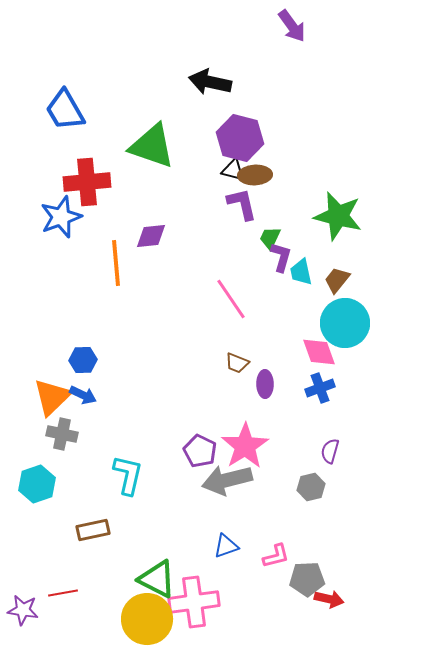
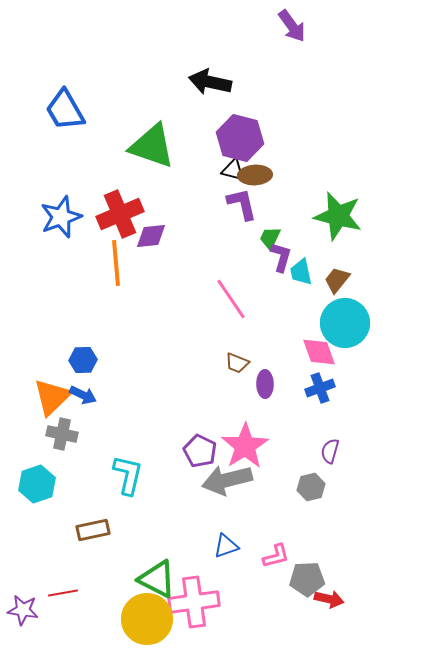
red cross at (87, 182): moved 33 px right, 32 px down; rotated 18 degrees counterclockwise
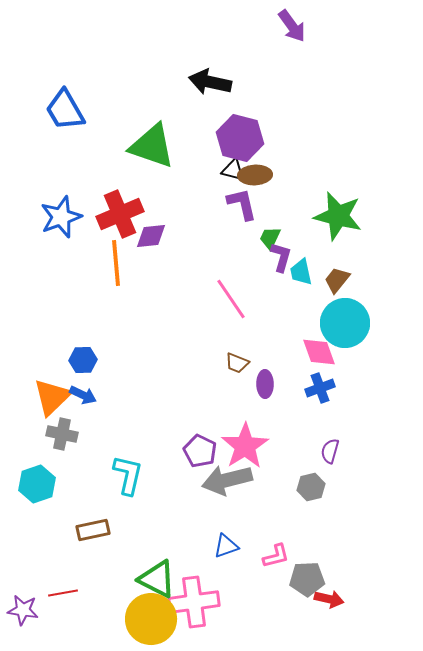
yellow circle at (147, 619): moved 4 px right
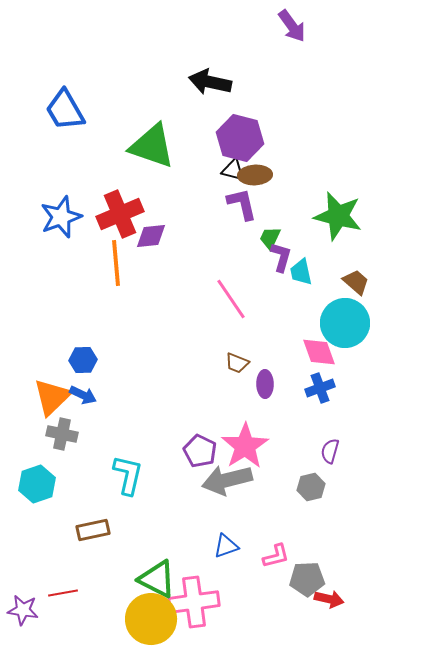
brown trapezoid at (337, 280): moved 19 px right, 2 px down; rotated 92 degrees clockwise
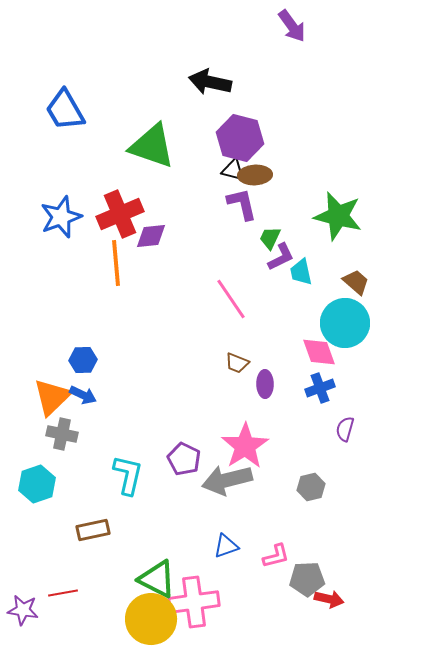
purple L-shape at (281, 257): rotated 48 degrees clockwise
purple pentagon at (200, 451): moved 16 px left, 8 px down
purple semicircle at (330, 451): moved 15 px right, 22 px up
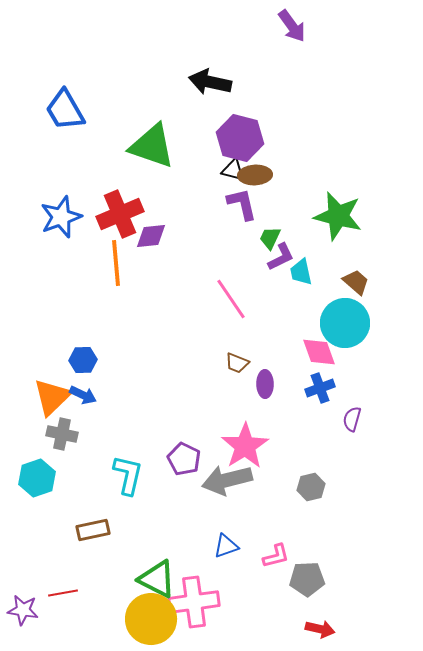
purple semicircle at (345, 429): moved 7 px right, 10 px up
cyan hexagon at (37, 484): moved 6 px up
red arrow at (329, 599): moved 9 px left, 30 px down
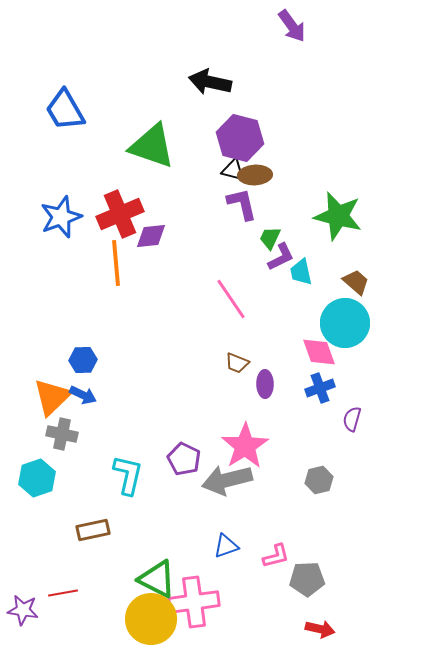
gray hexagon at (311, 487): moved 8 px right, 7 px up
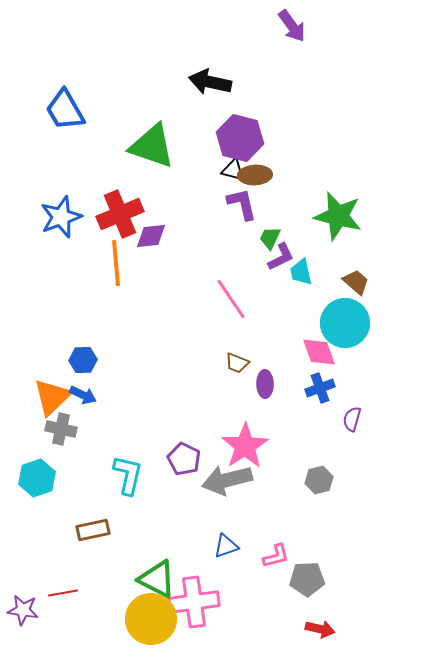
gray cross at (62, 434): moved 1 px left, 5 px up
